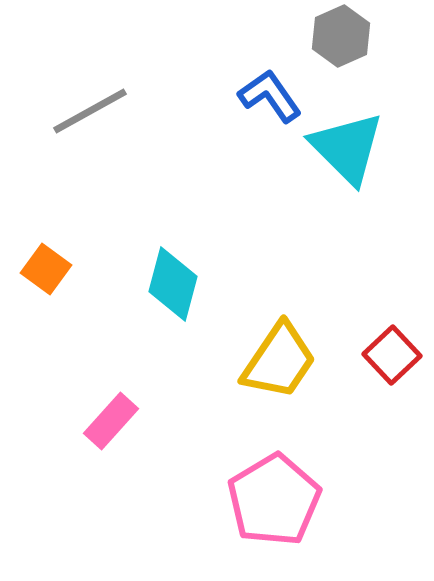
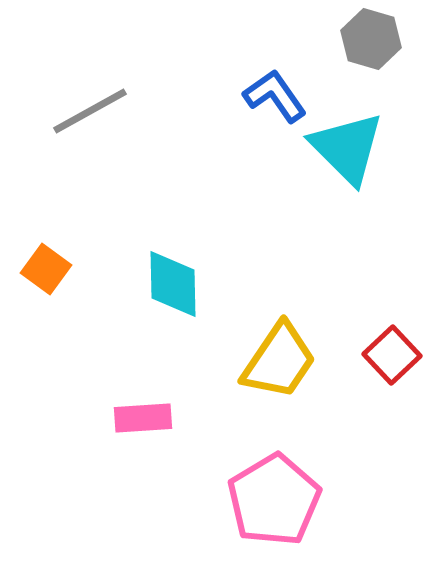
gray hexagon: moved 30 px right, 3 px down; rotated 20 degrees counterclockwise
blue L-shape: moved 5 px right
cyan diamond: rotated 16 degrees counterclockwise
pink rectangle: moved 32 px right, 3 px up; rotated 44 degrees clockwise
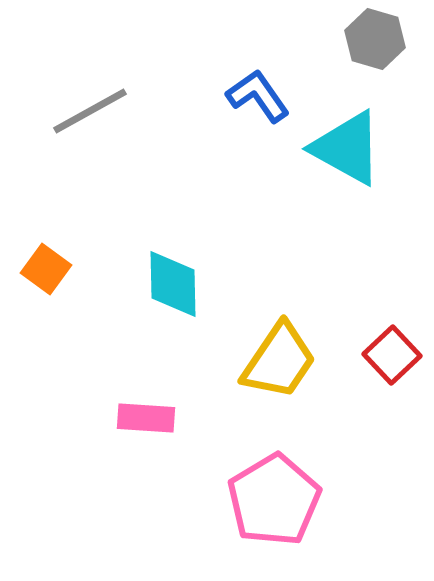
gray hexagon: moved 4 px right
blue L-shape: moved 17 px left
cyan triangle: rotated 16 degrees counterclockwise
pink rectangle: moved 3 px right; rotated 8 degrees clockwise
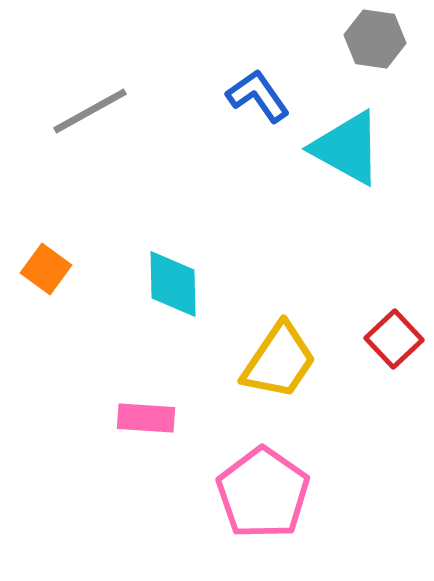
gray hexagon: rotated 8 degrees counterclockwise
red square: moved 2 px right, 16 px up
pink pentagon: moved 11 px left, 7 px up; rotated 6 degrees counterclockwise
